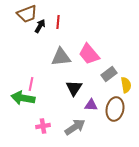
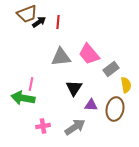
black arrow: moved 1 px left, 4 px up; rotated 24 degrees clockwise
gray rectangle: moved 2 px right, 5 px up
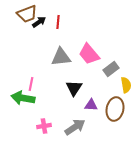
pink cross: moved 1 px right
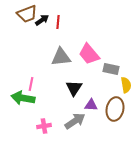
black arrow: moved 3 px right, 2 px up
gray rectangle: rotated 49 degrees clockwise
gray arrow: moved 6 px up
